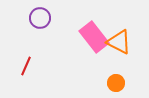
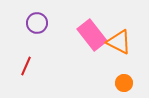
purple circle: moved 3 px left, 5 px down
pink rectangle: moved 2 px left, 2 px up
orange circle: moved 8 px right
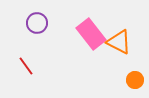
pink rectangle: moved 1 px left, 1 px up
red line: rotated 60 degrees counterclockwise
orange circle: moved 11 px right, 3 px up
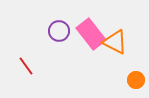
purple circle: moved 22 px right, 8 px down
orange triangle: moved 4 px left
orange circle: moved 1 px right
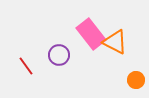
purple circle: moved 24 px down
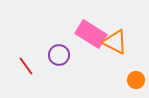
pink rectangle: rotated 20 degrees counterclockwise
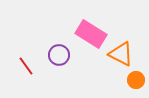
orange triangle: moved 6 px right, 12 px down
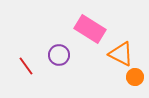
pink rectangle: moved 1 px left, 5 px up
orange circle: moved 1 px left, 3 px up
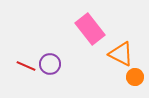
pink rectangle: rotated 20 degrees clockwise
purple circle: moved 9 px left, 9 px down
red line: rotated 30 degrees counterclockwise
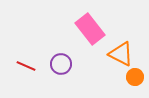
purple circle: moved 11 px right
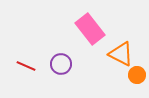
orange circle: moved 2 px right, 2 px up
